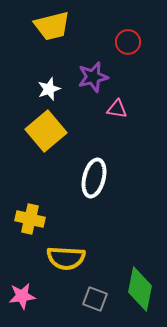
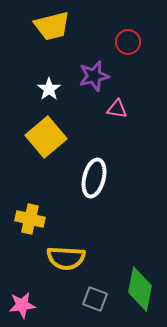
purple star: moved 1 px right, 1 px up
white star: rotated 15 degrees counterclockwise
yellow square: moved 6 px down
pink star: moved 9 px down
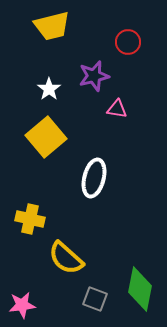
yellow semicircle: rotated 39 degrees clockwise
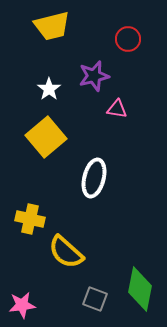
red circle: moved 3 px up
yellow semicircle: moved 6 px up
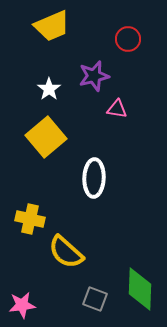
yellow trapezoid: rotated 9 degrees counterclockwise
white ellipse: rotated 12 degrees counterclockwise
green diamond: rotated 9 degrees counterclockwise
